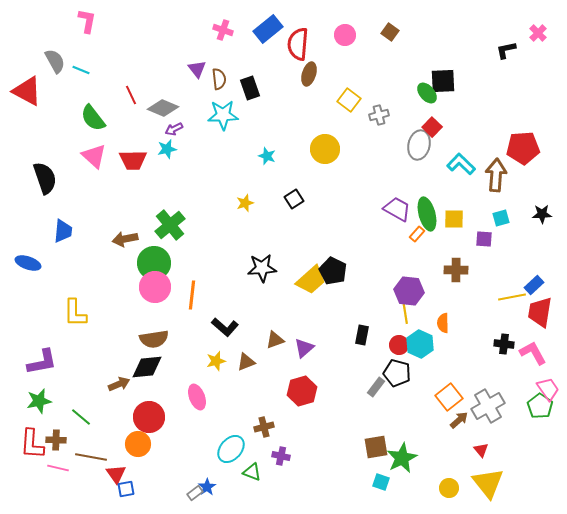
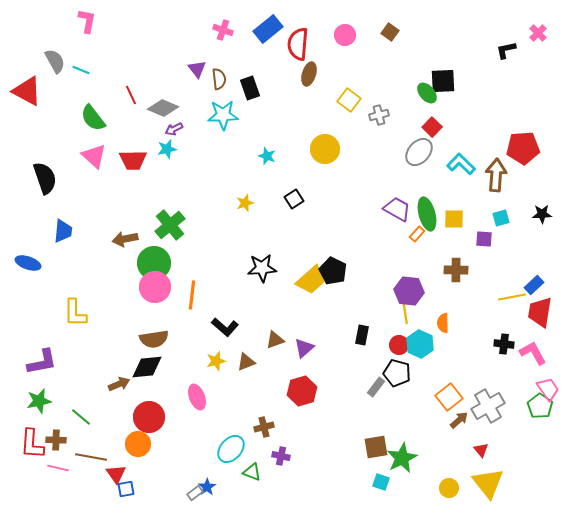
gray ellipse at (419, 145): moved 7 px down; rotated 28 degrees clockwise
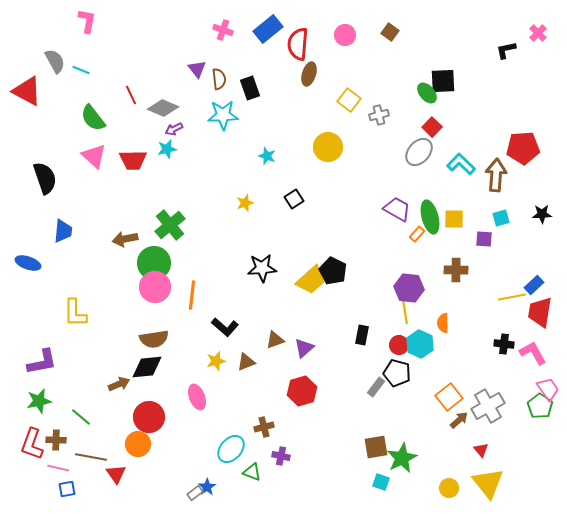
yellow circle at (325, 149): moved 3 px right, 2 px up
green ellipse at (427, 214): moved 3 px right, 3 px down
purple hexagon at (409, 291): moved 3 px up
red L-shape at (32, 444): rotated 16 degrees clockwise
blue square at (126, 489): moved 59 px left
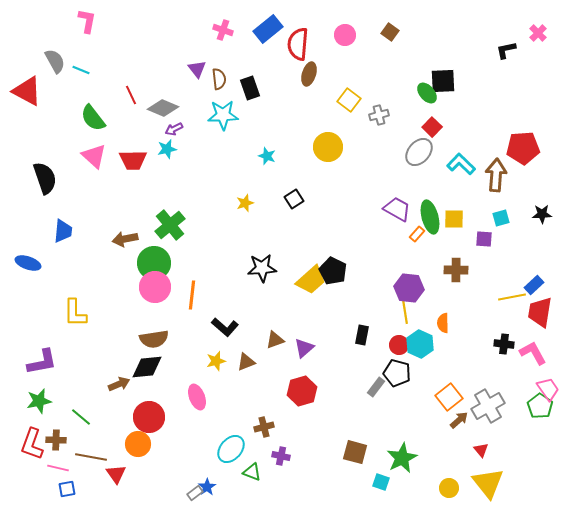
brown square at (376, 447): moved 21 px left, 5 px down; rotated 25 degrees clockwise
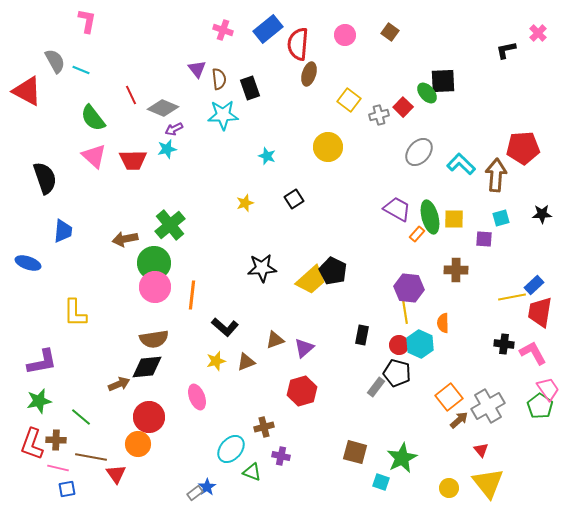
red square at (432, 127): moved 29 px left, 20 px up
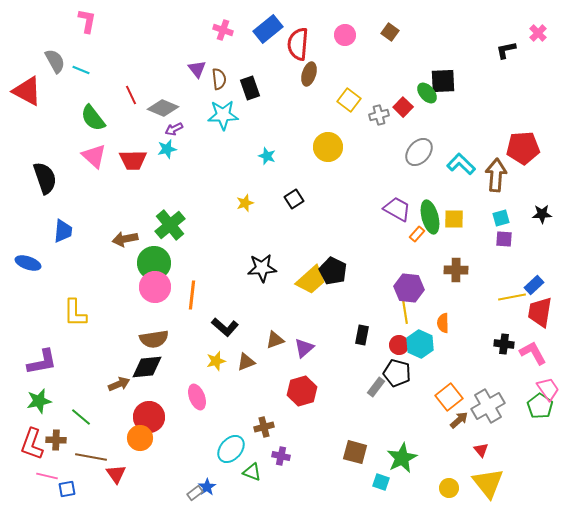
purple square at (484, 239): moved 20 px right
orange circle at (138, 444): moved 2 px right, 6 px up
pink line at (58, 468): moved 11 px left, 8 px down
